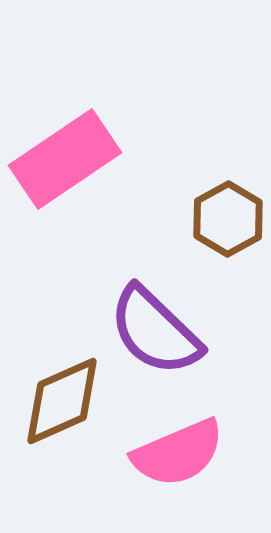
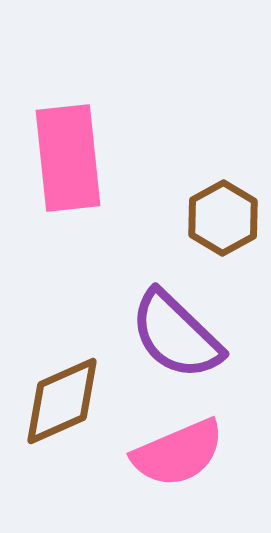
pink rectangle: moved 3 px right, 1 px up; rotated 62 degrees counterclockwise
brown hexagon: moved 5 px left, 1 px up
purple semicircle: moved 21 px right, 4 px down
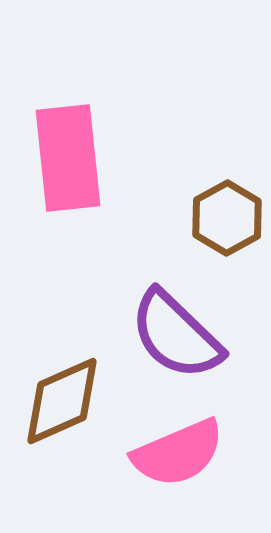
brown hexagon: moved 4 px right
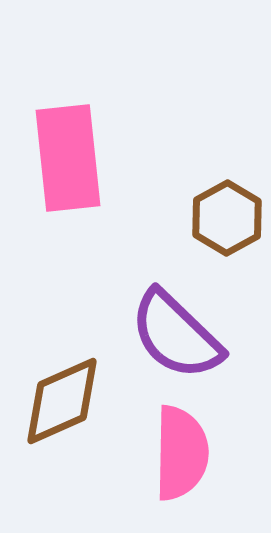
pink semicircle: moved 3 px right; rotated 66 degrees counterclockwise
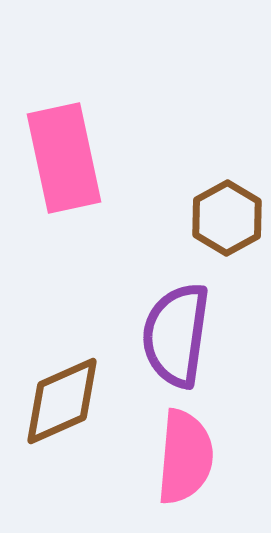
pink rectangle: moved 4 px left; rotated 6 degrees counterclockwise
purple semicircle: rotated 54 degrees clockwise
pink semicircle: moved 4 px right, 4 px down; rotated 4 degrees clockwise
